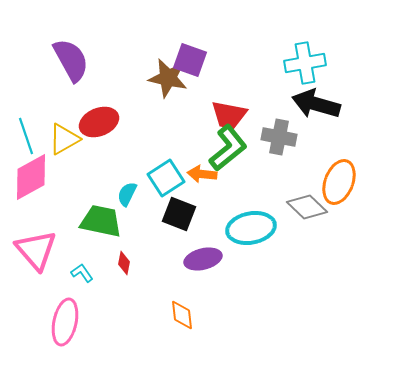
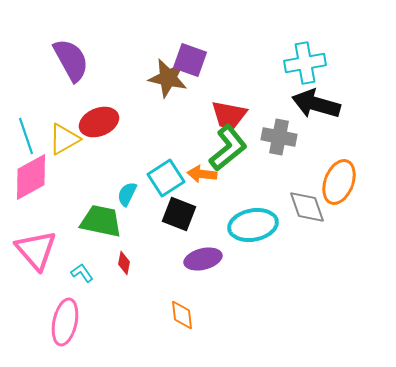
gray diamond: rotated 27 degrees clockwise
cyan ellipse: moved 2 px right, 3 px up
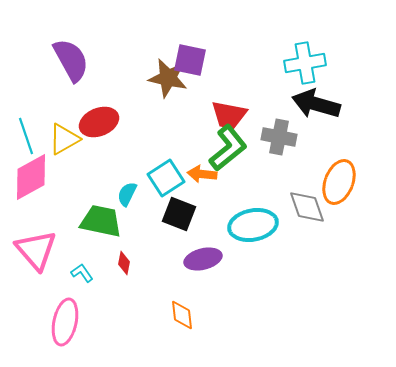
purple square: rotated 8 degrees counterclockwise
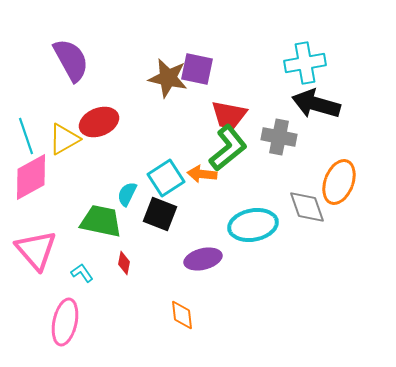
purple square: moved 7 px right, 9 px down
black square: moved 19 px left
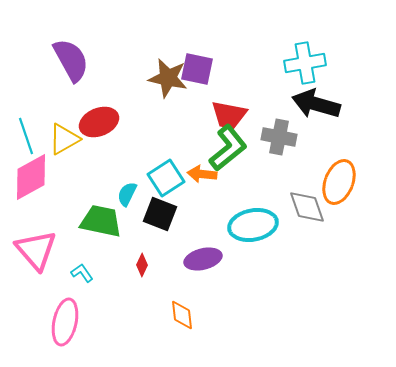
red diamond: moved 18 px right, 2 px down; rotated 15 degrees clockwise
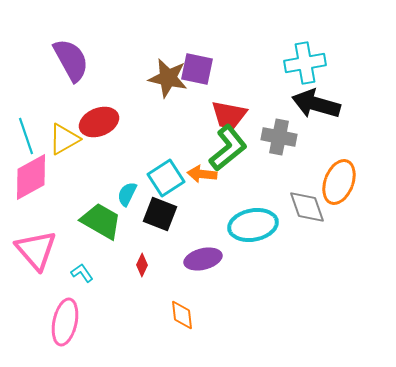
green trapezoid: rotated 18 degrees clockwise
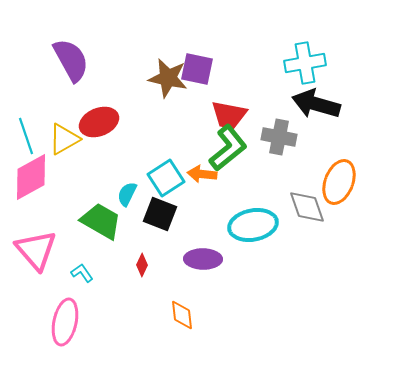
purple ellipse: rotated 15 degrees clockwise
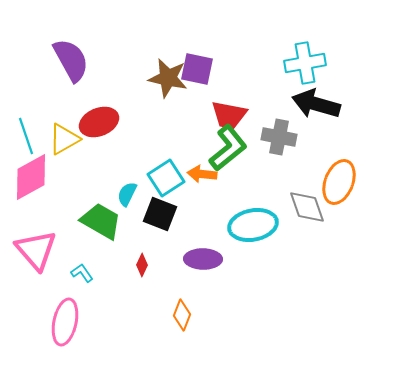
orange diamond: rotated 28 degrees clockwise
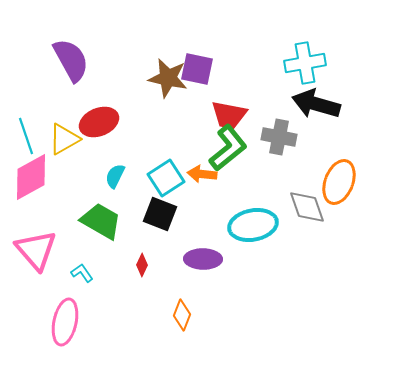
cyan semicircle: moved 12 px left, 18 px up
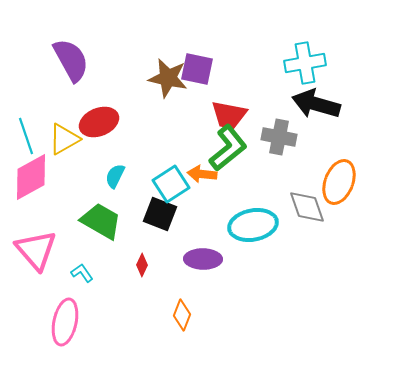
cyan square: moved 5 px right, 6 px down
